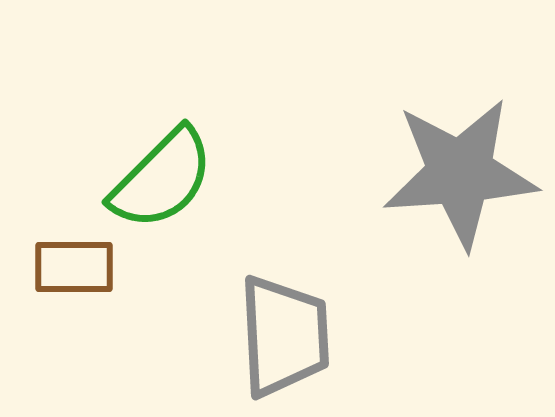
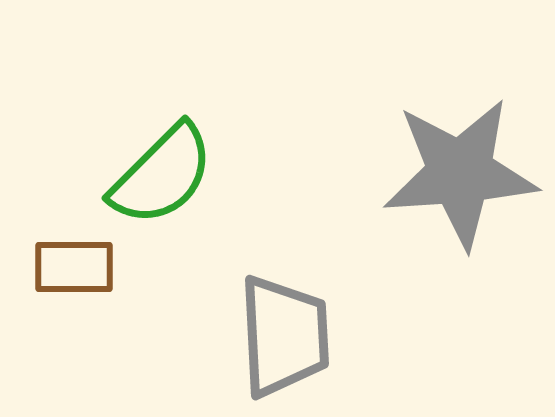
green semicircle: moved 4 px up
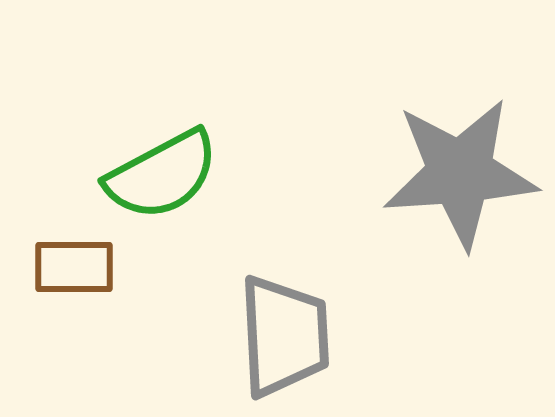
green semicircle: rotated 17 degrees clockwise
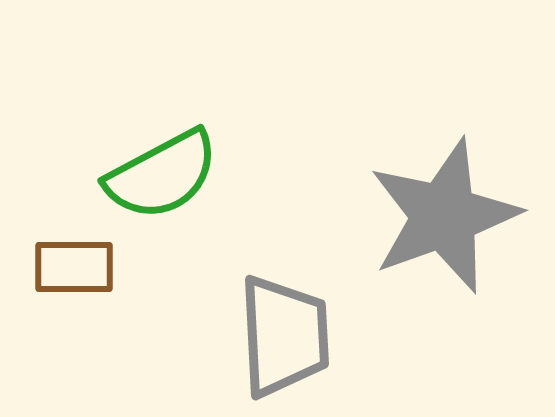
gray star: moved 16 px left, 43 px down; rotated 16 degrees counterclockwise
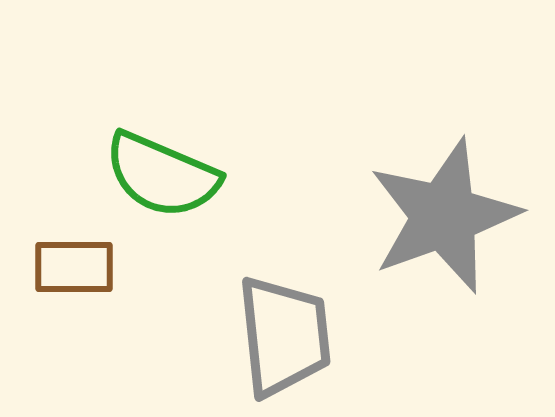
green semicircle: rotated 51 degrees clockwise
gray trapezoid: rotated 3 degrees counterclockwise
